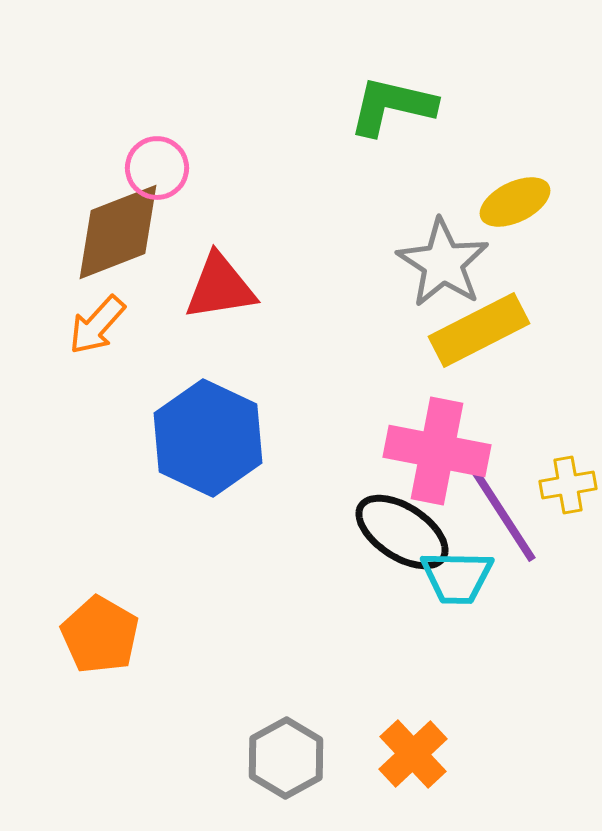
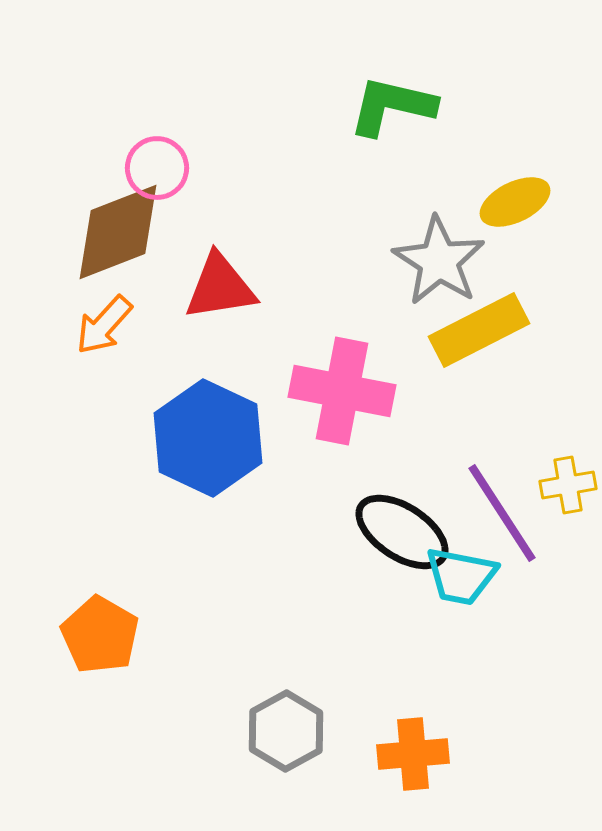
gray star: moved 4 px left, 2 px up
orange arrow: moved 7 px right
pink cross: moved 95 px left, 60 px up
cyan trapezoid: moved 4 px right, 1 px up; rotated 10 degrees clockwise
orange cross: rotated 38 degrees clockwise
gray hexagon: moved 27 px up
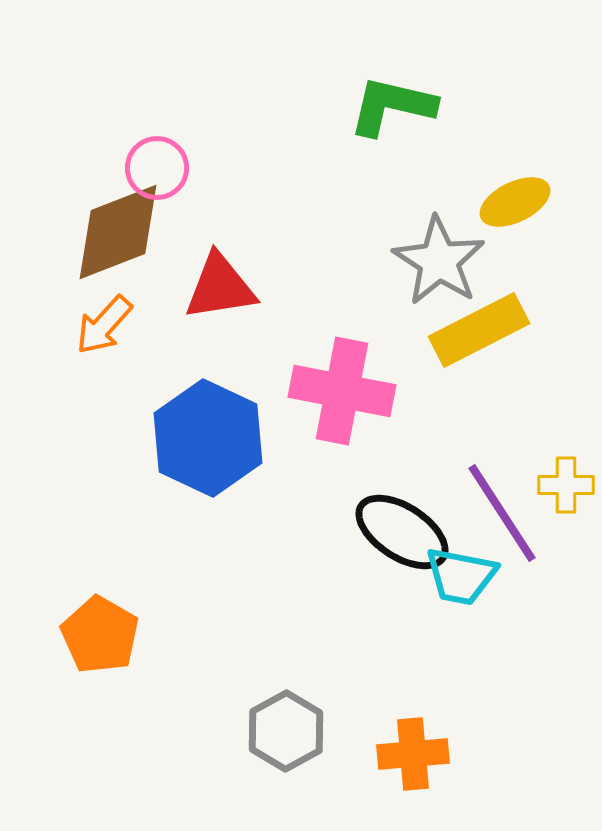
yellow cross: moved 2 px left; rotated 10 degrees clockwise
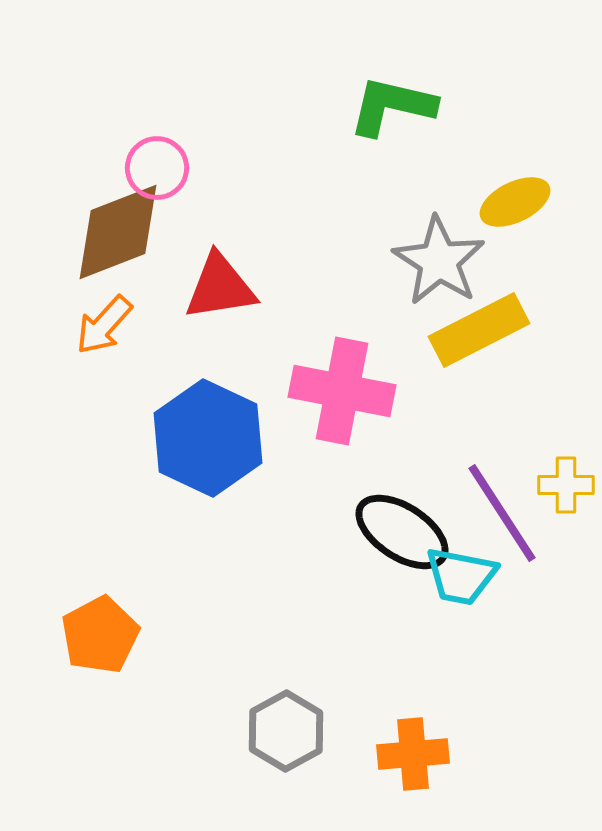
orange pentagon: rotated 14 degrees clockwise
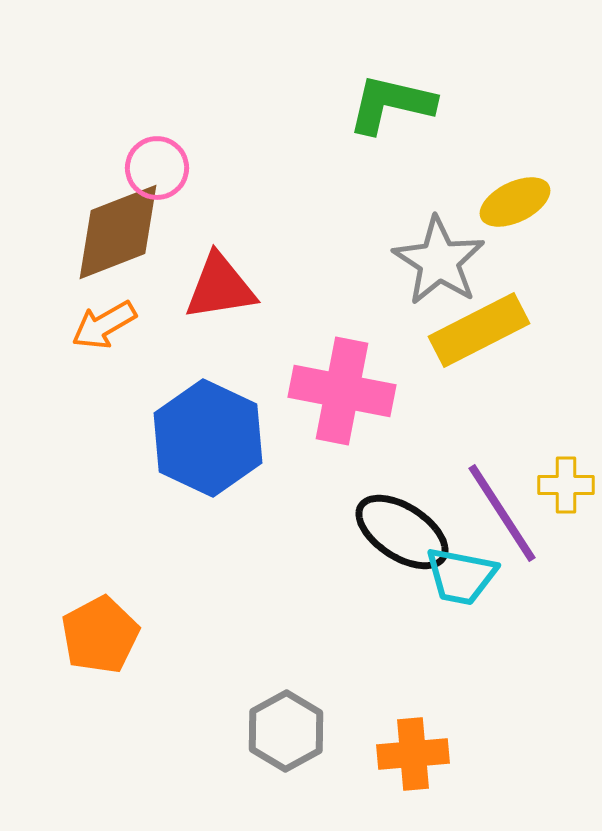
green L-shape: moved 1 px left, 2 px up
orange arrow: rotated 18 degrees clockwise
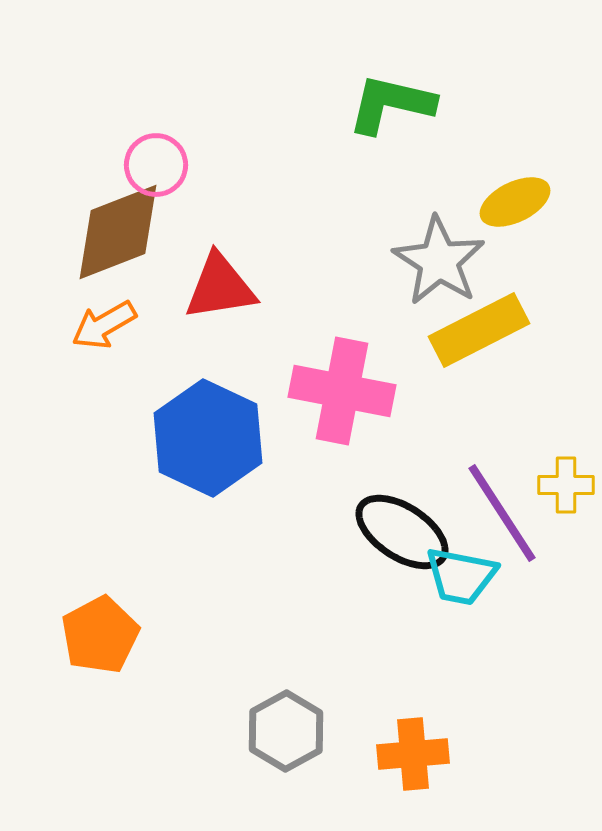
pink circle: moved 1 px left, 3 px up
